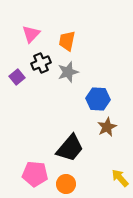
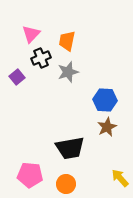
black cross: moved 5 px up
blue hexagon: moved 7 px right, 1 px down
black trapezoid: rotated 40 degrees clockwise
pink pentagon: moved 5 px left, 1 px down
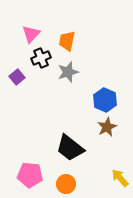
blue hexagon: rotated 20 degrees clockwise
black trapezoid: rotated 48 degrees clockwise
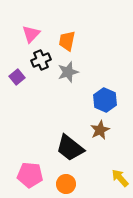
black cross: moved 2 px down
brown star: moved 7 px left, 3 px down
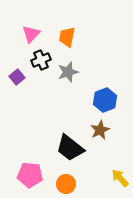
orange trapezoid: moved 4 px up
blue hexagon: rotated 15 degrees clockwise
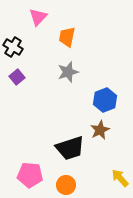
pink triangle: moved 7 px right, 17 px up
black cross: moved 28 px left, 13 px up; rotated 36 degrees counterclockwise
black trapezoid: rotated 56 degrees counterclockwise
orange circle: moved 1 px down
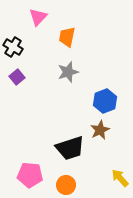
blue hexagon: moved 1 px down
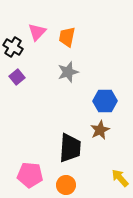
pink triangle: moved 1 px left, 15 px down
blue hexagon: rotated 20 degrees clockwise
black trapezoid: rotated 68 degrees counterclockwise
